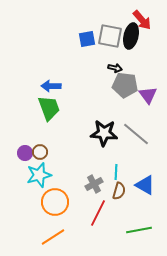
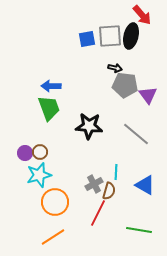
red arrow: moved 5 px up
gray square: rotated 15 degrees counterclockwise
black star: moved 15 px left, 7 px up
brown semicircle: moved 10 px left
green line: rotated 20 degrees clockwise
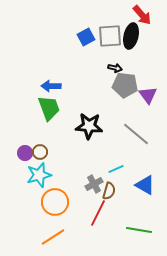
blue square: moved 1 px left, 2 px up; rotated 18 degrees counterclockwise
cyan line: moved 3 px up; rotated 63 degrees clockwise
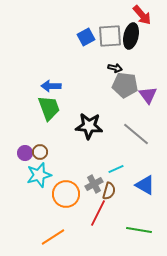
orange circle: moved 11 px right, 8 px up
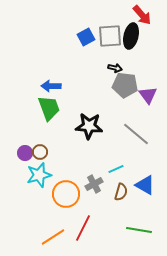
brown semicircle: moved 12 px right, 1 px down
red line: moved 15 px left, 15 px down
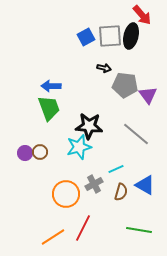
black arrow: moved 11 px left
cyan star: moved 40 px right, 28 px up
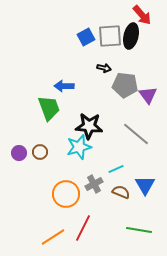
blue arrow: moved 13 px right
purple circle: moved 6 px left
blue triangle: rotated 30 degrees clockwise
brown semicircle: rotated 84 degrees counterclockwise
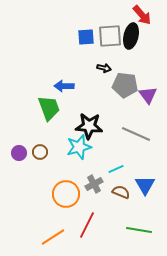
blue square: rotated 24 degrees clockwise
gray line: rotated 16 degrees counterclockwise
red line: moved 4 px right, 3 px up
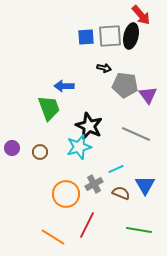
red arrow: moved 1 px left
black star: rotated 20 degrees clockwise
purple circle: moved 7 px left, 5 px up
brown semicircle: moved 1 px down
orange line: rotated 65 degrees clockwise
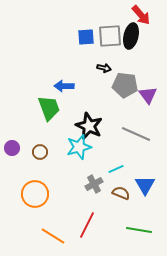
orange circle: moved 31 px left
orange line: moved 1 px up
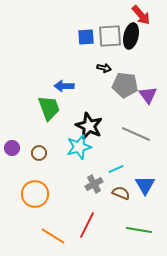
brown circle: moved 1 px left, 1 px down
